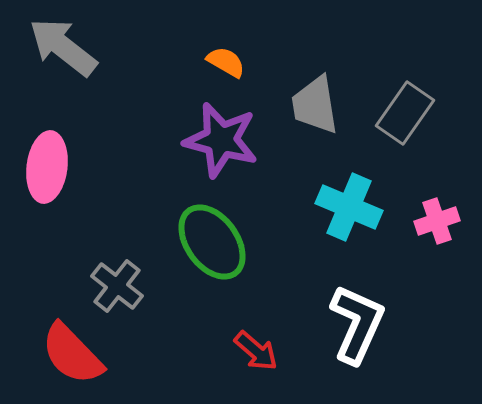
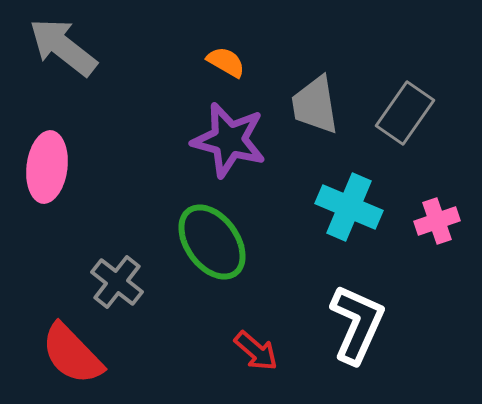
purple star: moved 8 px right
gray cross: moved 4 px up
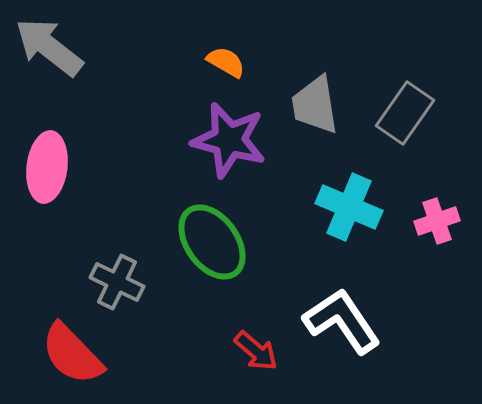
gray arrow: moved 14 px left
gray cross: rotated 12 degrees counterclockwise
white L-shape: moved 15 px left, 3 px up; rotated 58 degrees counterclockwise
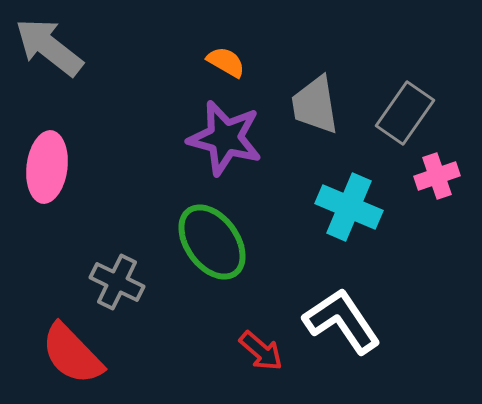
purple star: moved 4 px left, 2 px up
pink cross: moved 45 px up
red arrow: moved 5 px right
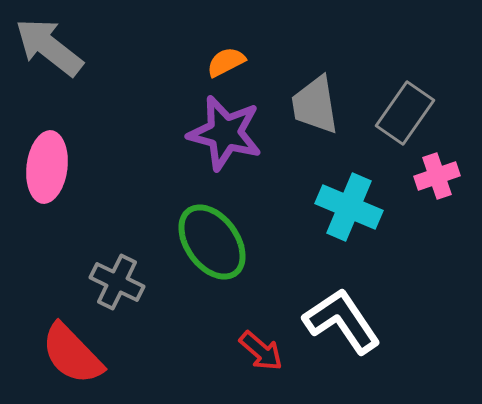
orange semicircle: rotated 57 degrees counterclockwise
purple star: moved 5 px up
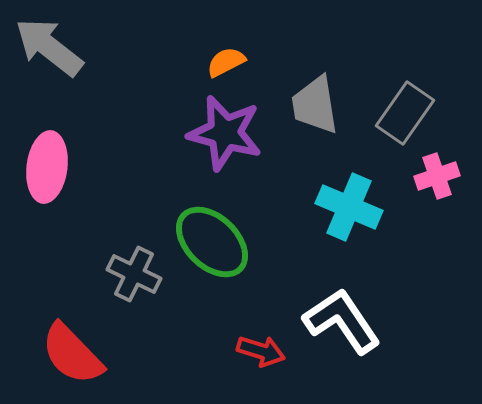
green ellipse: rotated 10 degrees counterclockwise
gray cross: moved 17 px right, 8 px up
red arrow: rotated 24 degrees counterclockwise
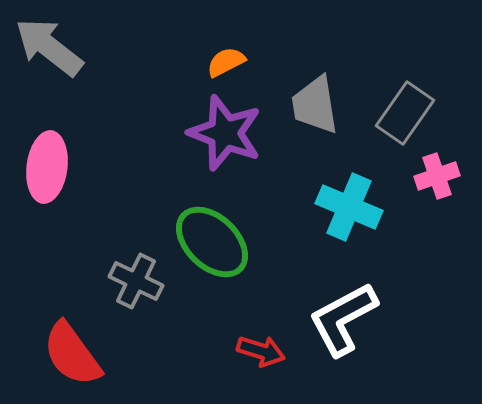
purple star: rotated 6 degrees clockwise
gray cross: moved 2 px right, 7 px down
white L-shape: moved 1 px right, 2 px up; rotated 84 degrees counterclockwise
red semicircle: rotated 8 degrees clockwise
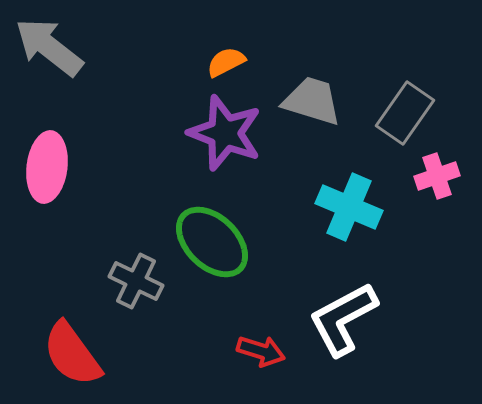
gray trapezoid: moved 3 px left, 4 px up; rotated 116 degrees clockwise
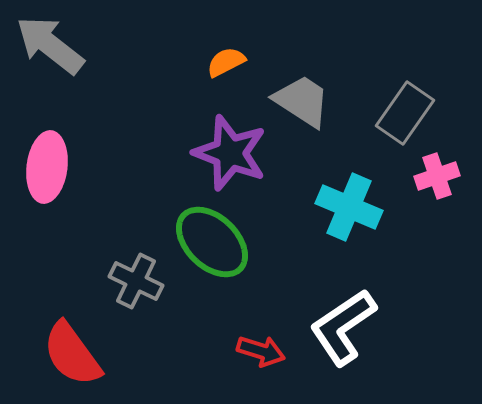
gray arrow: moved 1 px right, 2 px up
gray trapezoid: moved 10 px left; rotated 16 degrees clockwise
purple star: moved 5 px right, 20 px down
white L-shape: moved 8 px down; rotated 6 degrees counterclockwise
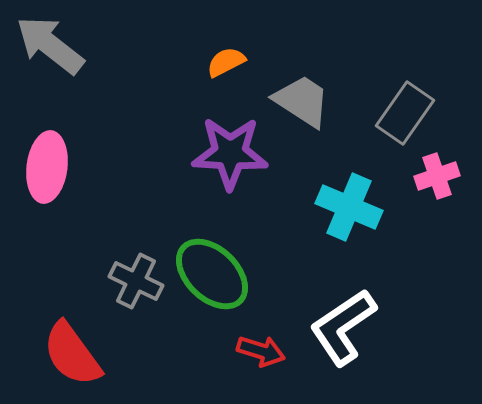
purple star: rotated 18 degrees counterclockwise
green ellipse: moved 32 px down
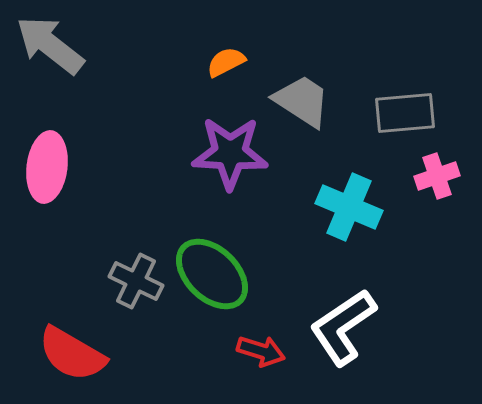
gray rectangle: rotated 50 degrees clockwise
red semicircle: rotated 24 degrees counterclockwise
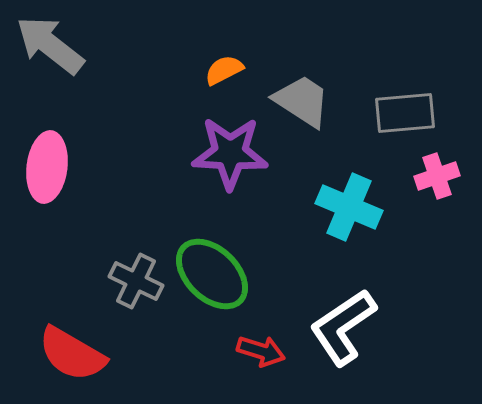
orange semicircle: moved 2 px left, 8 px down
